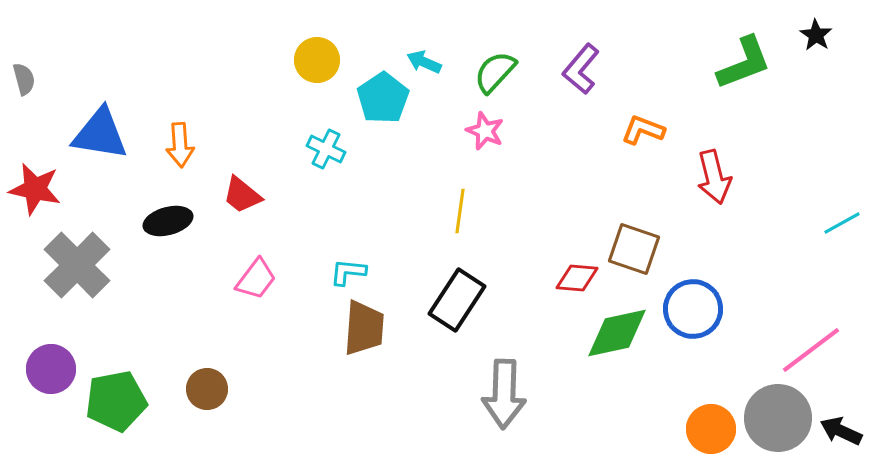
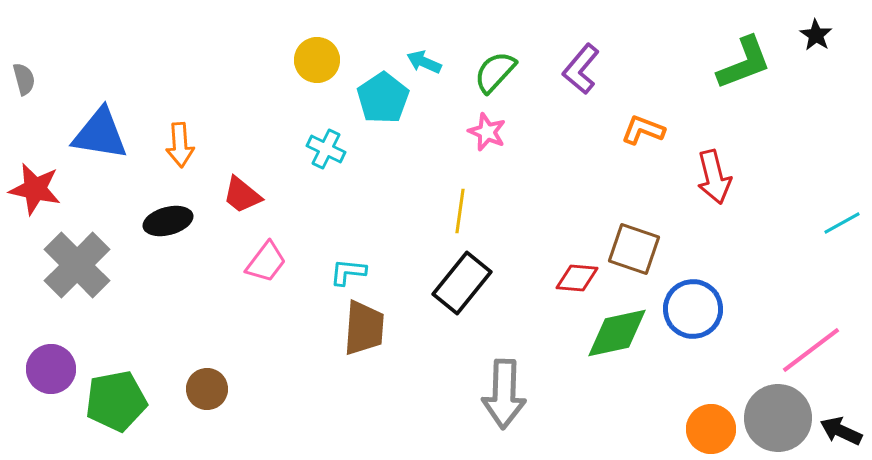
pink star: moved 2 px right, 1 px down
pink trapezoid: moved 10 px right, 17 px up
black rectangle: moved 5 px right, 17 px up; rotated 6 degrees clockwise
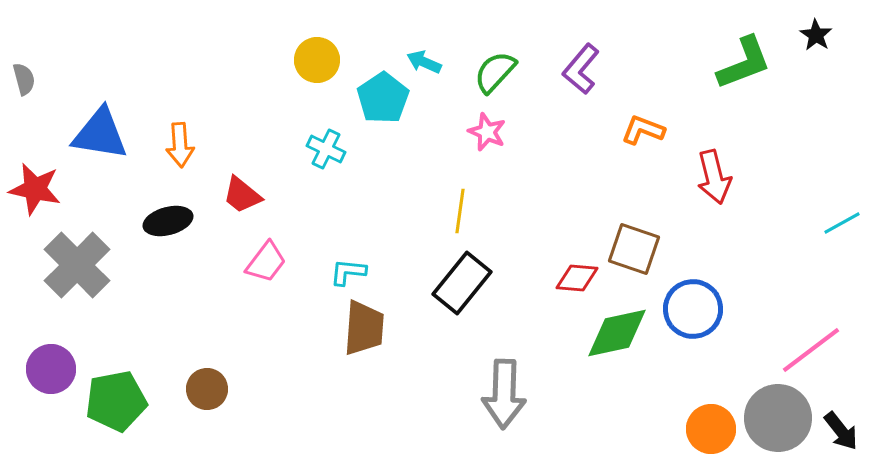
black arrow: rotated 153 degrees counterclockwise
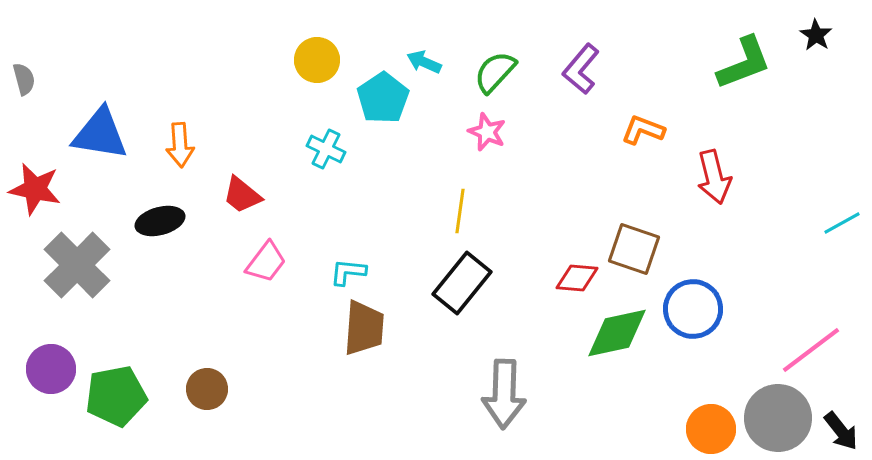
black ellipse: moved 8 px left
green pentagon: moved 5 px up
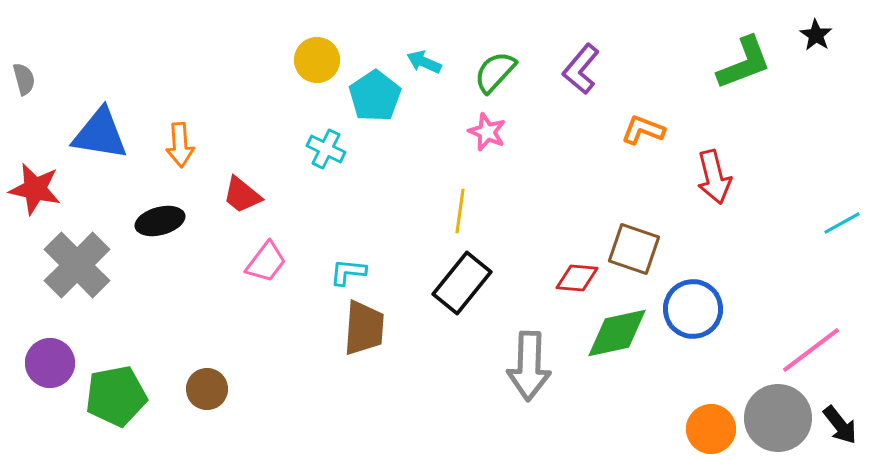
cyan pentagon: moved 8 px left, 2 px up
purple circle: moved 1 px left, 6 px up
gray arrow: moved 25 px right, 28 px up
black arrow: moved 1 px left, 6 px up
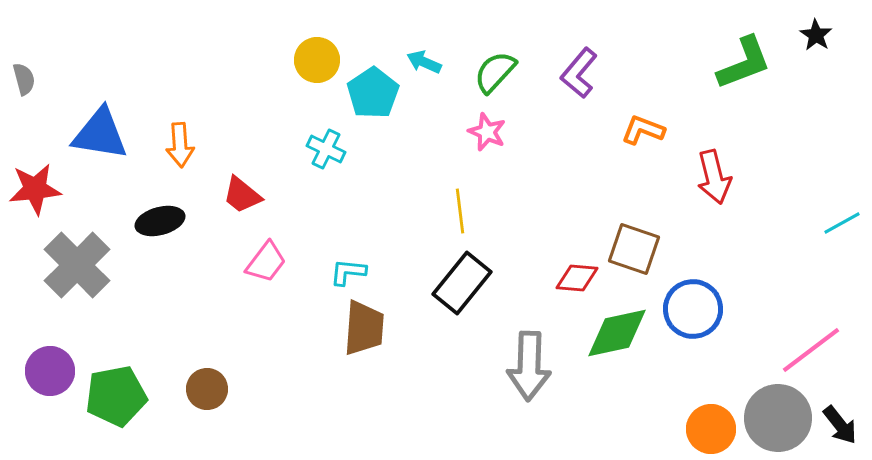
purple L-shape: moved 2 px left, 4 px down
cyan pentagon: moved 2 px left, 3 px up
red star: rotated 18 degrees counterclockwise
yellow line: rotated 15 degrees counterclockwise
purple circle: moved 8 px down
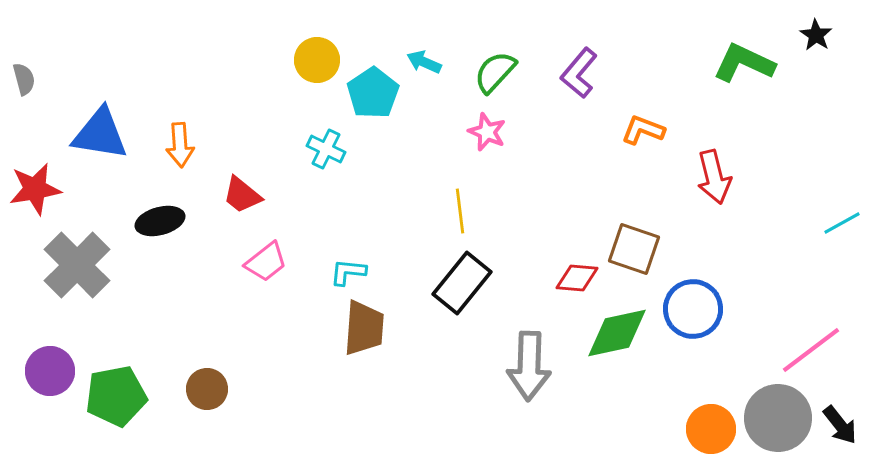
green L-shape: rotated 134 degrees counterclockwise
red star: rotated 4 degrees counterclockwise
pink trapezoid: rotated 15 degrees clockwise
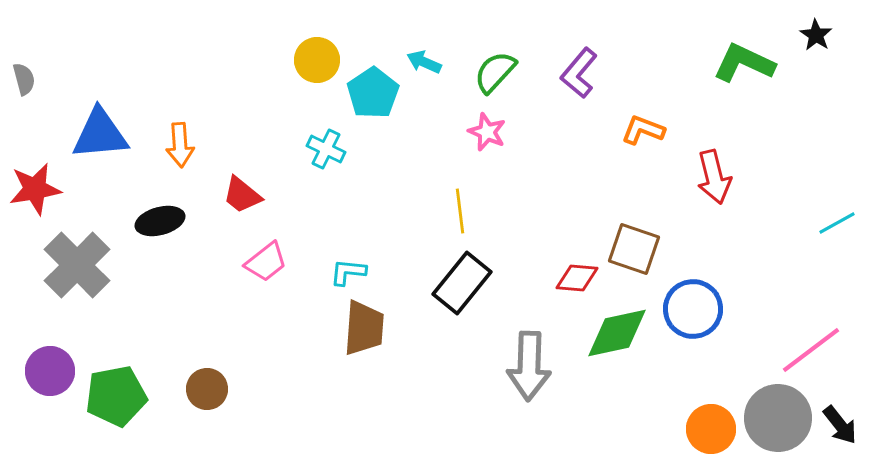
blue triangle: rotated 14 degrees counterclockwise
cyan line: moved 5 px left
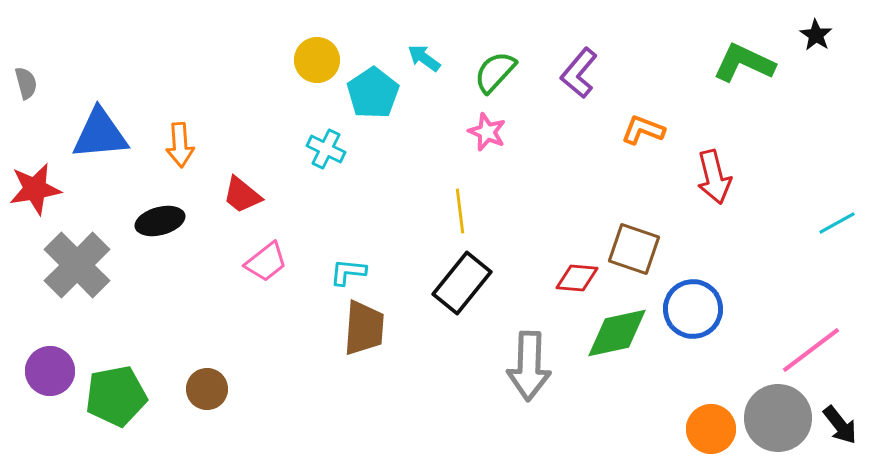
cyan arrow: moved 4 px up; rotated 12 degrees clockwise
gray semicircle: moved 2 px right, 4 px down
